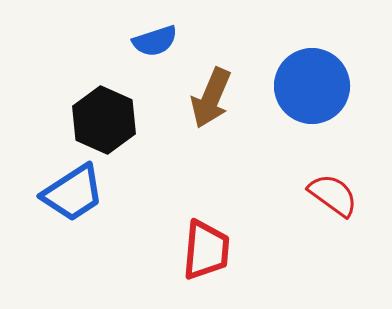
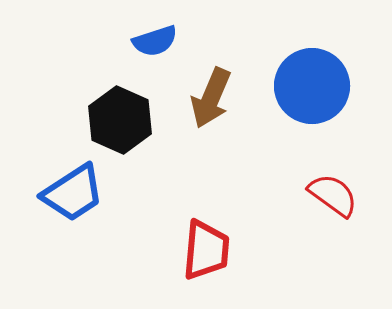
black hexagon: moved 16 px right
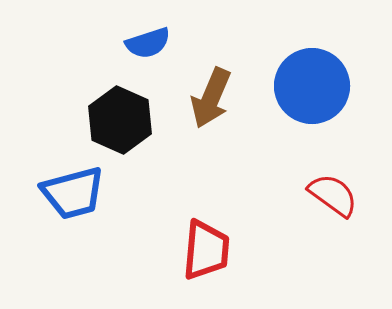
blue semicircle: moved 7 px left, 2 px down
blue trapezoid: rotated 18 degrees clockwise
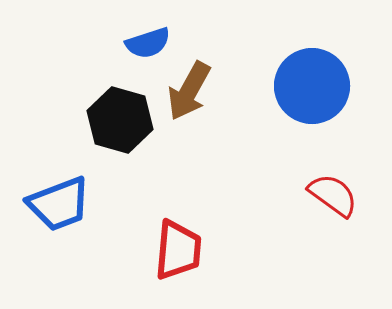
brown arrow: moved 22 px left, 7 px up; rotated 6 degrees clockwise
black hexagon: rotated 8 degrees counterclockwise
blue trapezoid: moved 14 px left, 11 px down; rotated 6 degrees counterclockwise
red trapezoid: moved 28 px left
